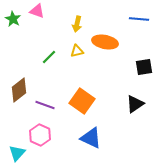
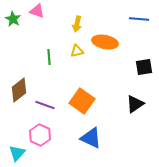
green line: rotated 49 degrees counterclockwise
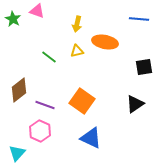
green line: rotated 49 degrees counterclockwise
pink hexagon: moved 4 px up
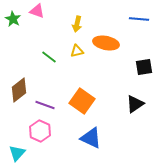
orange ellipse: moved 1 px right, 1 px down
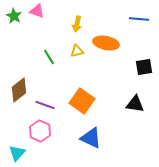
green star: moved 1 px right, 3 px up
green line: rotated 21 degrees clockwise
black triangle: rotated 42 degrees clockwise
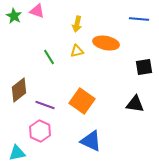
blue triangle: moved 3 px down
cyan triangle: rotated 36 degrees clockwise
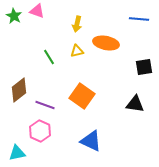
orange square: moved 5 px up
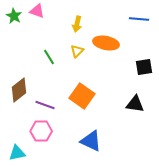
yellow triangle: rotated 32 degrees counterclockwise
pink hexagon: moved 1 px right; rotated 25 degrees counterclockwise
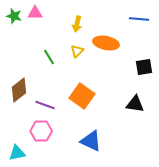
pink triangle: moved 2 px left, 2 px down; rotated 21 degrees counterclockwise
green star: rotated 14 degrees counterclockwise
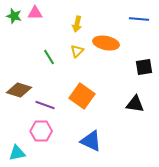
brown diamond: rotated 55 degrees clockwise
